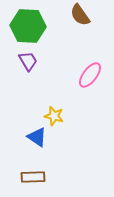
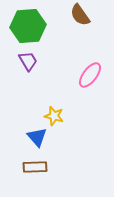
green hexagon: rotated 8 degrees counterclockwise
blue triangle: rotated 15 degrees clockwise
brown rectangle: moved 2 px right, 10 px up
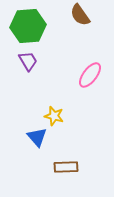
brown rectangle: moved 31 px right
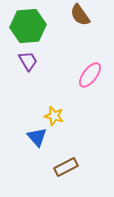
brown rectangle: rotated 25 degrees counterclockwise
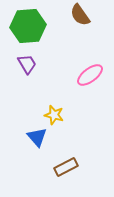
purple trapezoid: moved 1 px left, 3 px down
pink ellipse: rotated 16 degrees clockwise
yellow star: moved 1 px up
